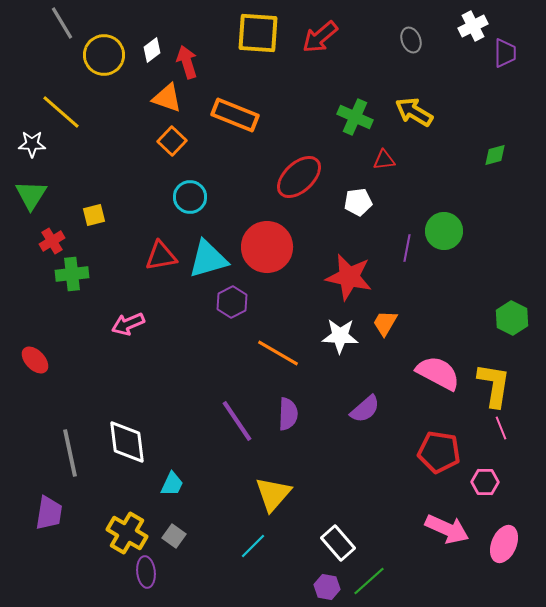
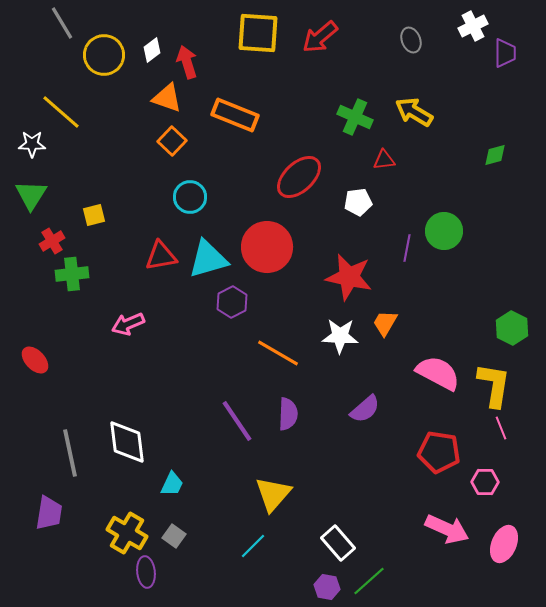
green hexagon at (512, 318): moved 10 px down
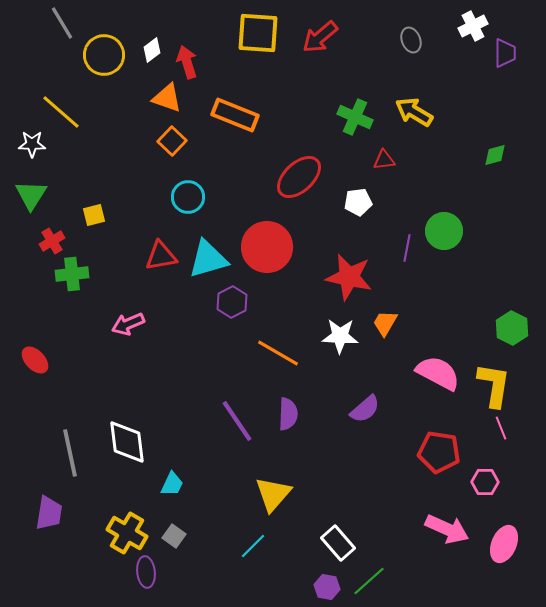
cyan circle at (190, 197): moved 2 px left
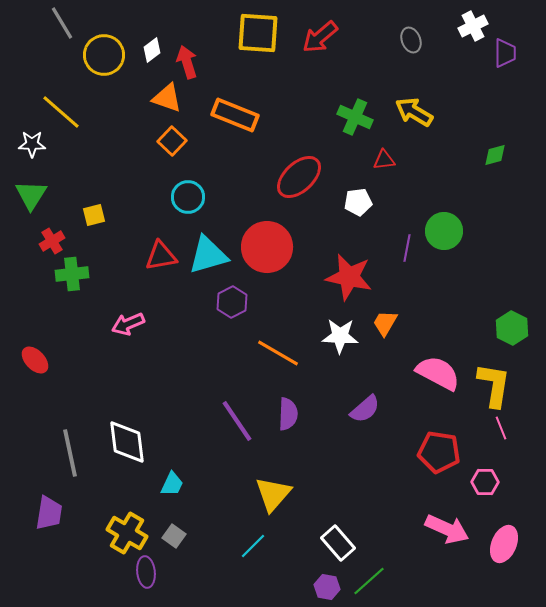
cyan triangle at (208, 259): moved 4 px up
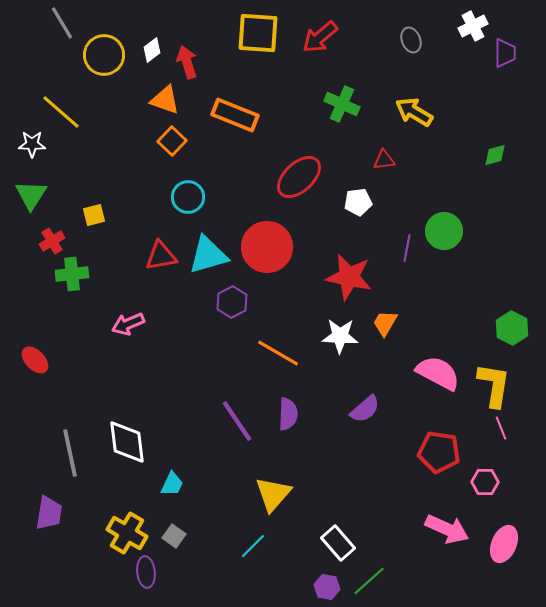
orange triangle at (167, 98): moved 2 px left, 2 px down
green cross at (355, 117): moved 13 px left, 13 px up
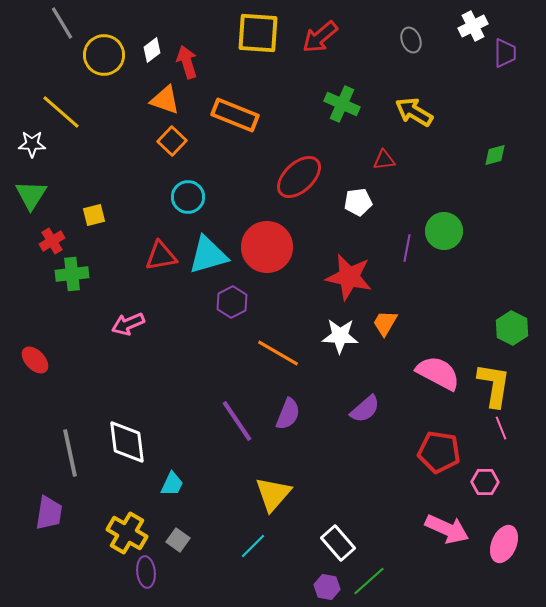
purple semicircle at (288, 414): rotated 20 degrees clockwise
gray square at (174, 536): moved 4 px right, 4 px down
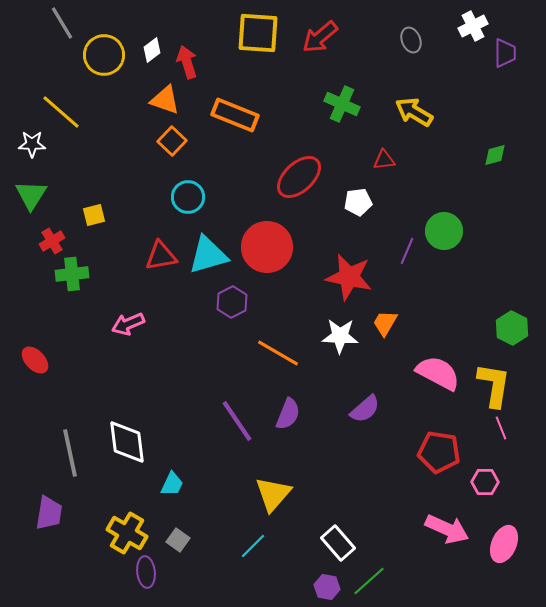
purple line at (407, 248): moved 3 px down; rotated 12 degrees clockwise
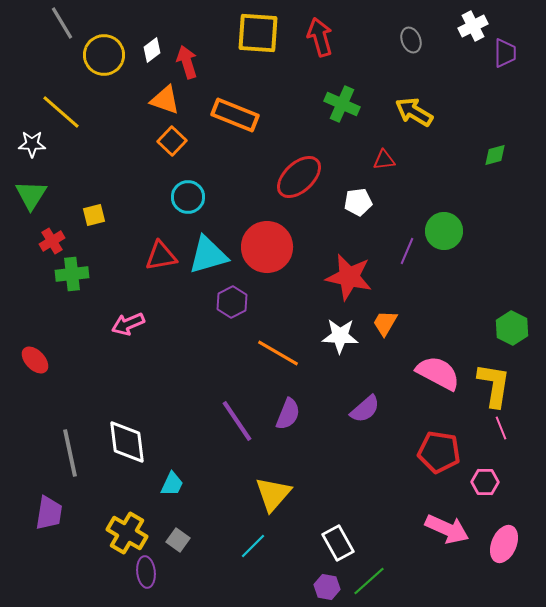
red arrow at (320, 37): rotated 114 degrees clockwise
white rectangle at (338, 543): rotated 12 degrees clockwise
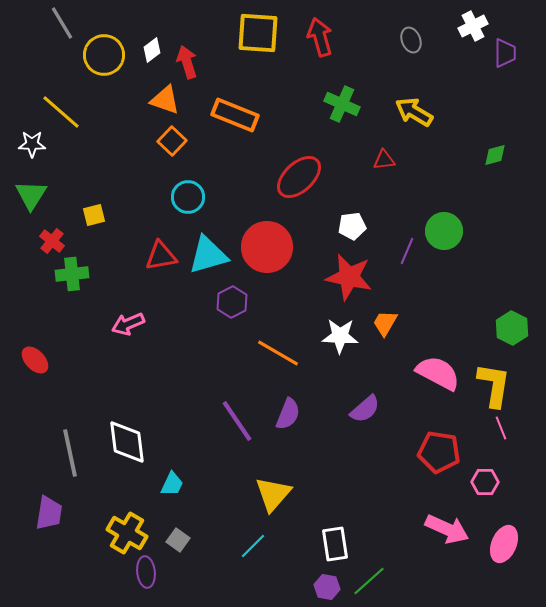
white pentagon at (358, 202): moved 6 px left, 24 px down
red cross at (52, 241): rotated 20 degrees counterclockwise
white rectangle at (338, 543): moved 3 px left, 1 px down; rotated 20 degrees clockwise
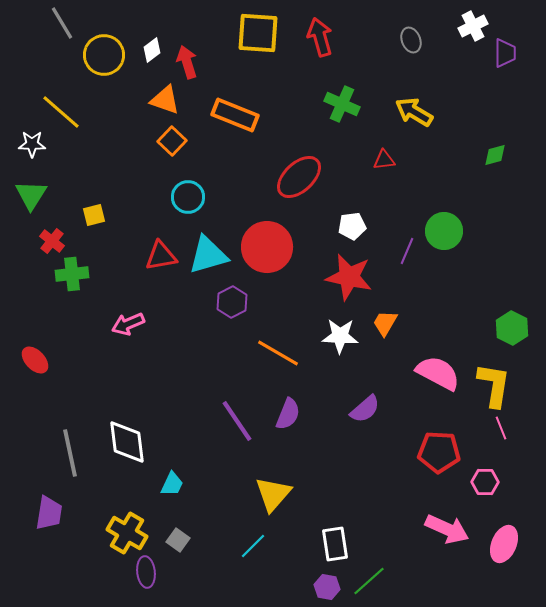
red pentagon at (439, 452): rotated 6 degrees counterclockwise
